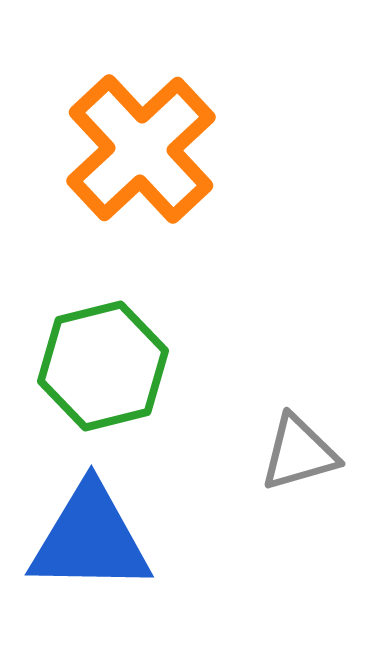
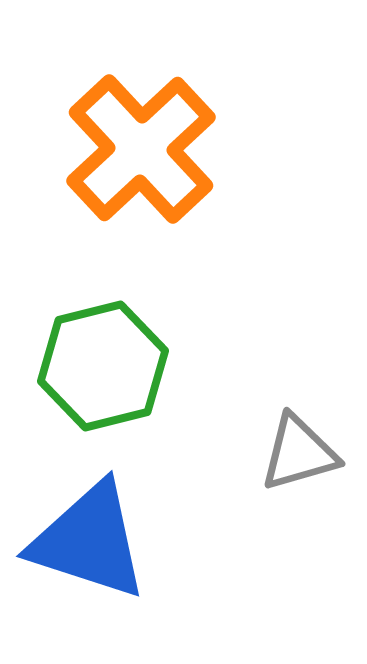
blue triangle: moved 1 px left, 2 px down; rotated 17 degrees clockwise
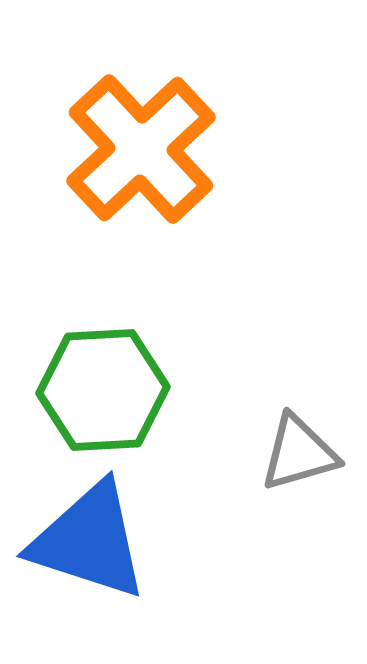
green hexagon: moved 24 px down; rotated 11 degrees clockwise
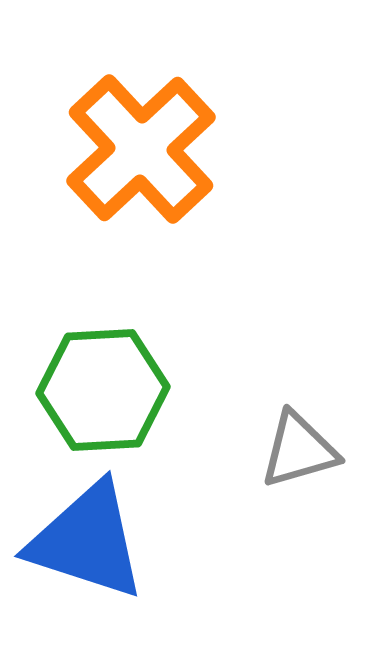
gray triangle: moved 3 px up
blue triangle: moved 2 px left
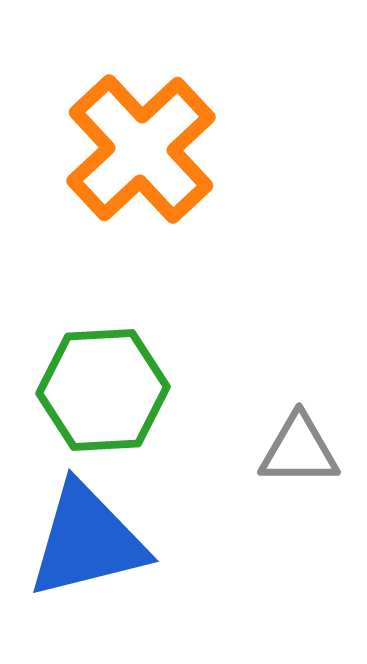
gray triangle: rotated 16 degrees clockwise
blue triangle: rotated 32 degrees counterclockwise
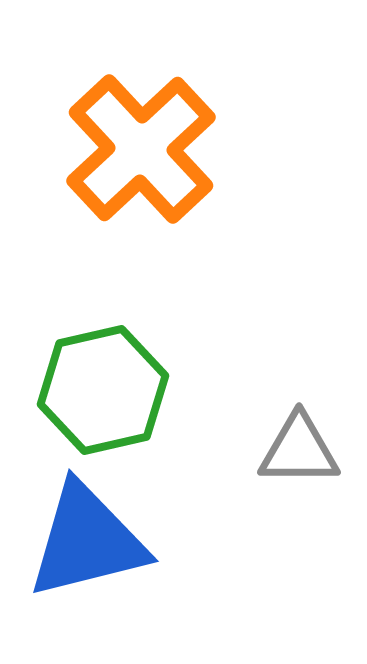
green hexagon: rotated 10 degrees counterclockwise
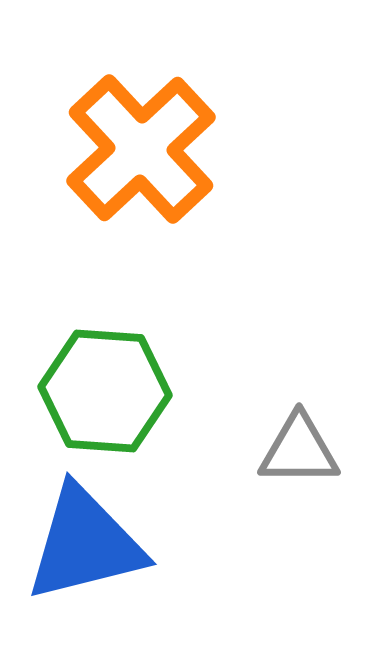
green hexagon: moved 2 px right, 1 px down; rotated 17 degrees clockwise
blue triangle: moved 2 px left, 3 px down
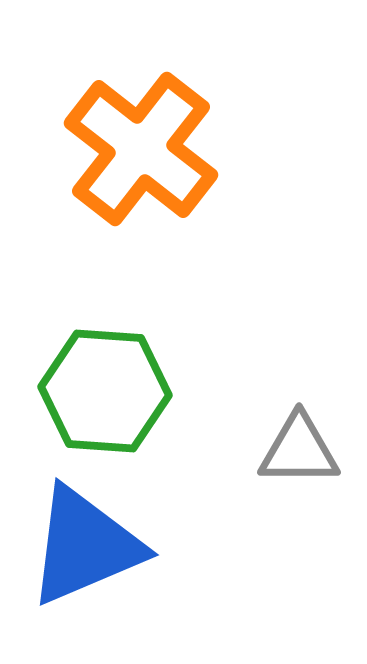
orange cross: rotated 9 degrees counterclockwise
blue triangle: moved 2 px down; rotated 9 degrees counterclockwise
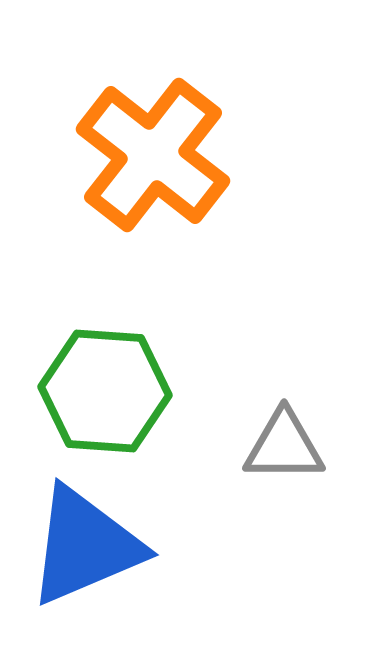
orange cross: moved 12 px right, 6 px down
gray triangle: moved 15 px left, 4 px up
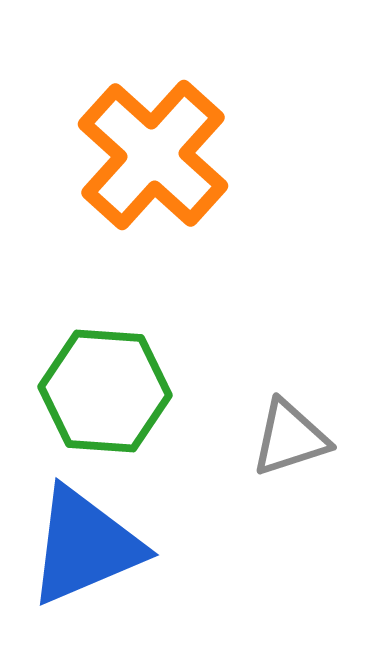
orange cross: rotated 4 degrees clockwise
gray triangle: moved 6 px right, 8 px up; rotated 18 degrees counterclockwise
